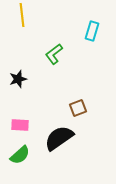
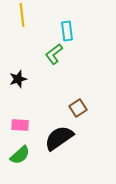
cyan rectangle: moved 25 px left; rotated 24 degrees counterclockwise
brown square: rotated 12 degrees counterclockwise
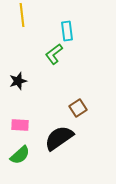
black star: moved 2 px down
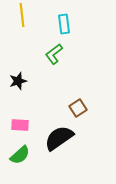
cyan rectangle: moved 3 px left, 7 px up
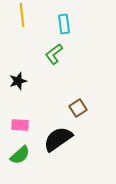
black semicircle: moved 1 px left, 1 px down
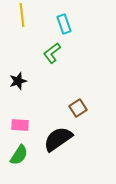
cyan rectangle: rotated 12 degrees counterclockwise
green L-shape: moved 2 px left, 1 px up
green semicircle: moved 1 px left; rotated 15 degrees counterclockwise
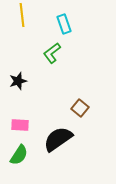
brown square: moved 2 px right; rotated 18 degrees counterclockwise
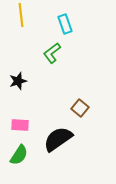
yellow line: moved 1 px left
cyan rectangle: moved 1 px right
